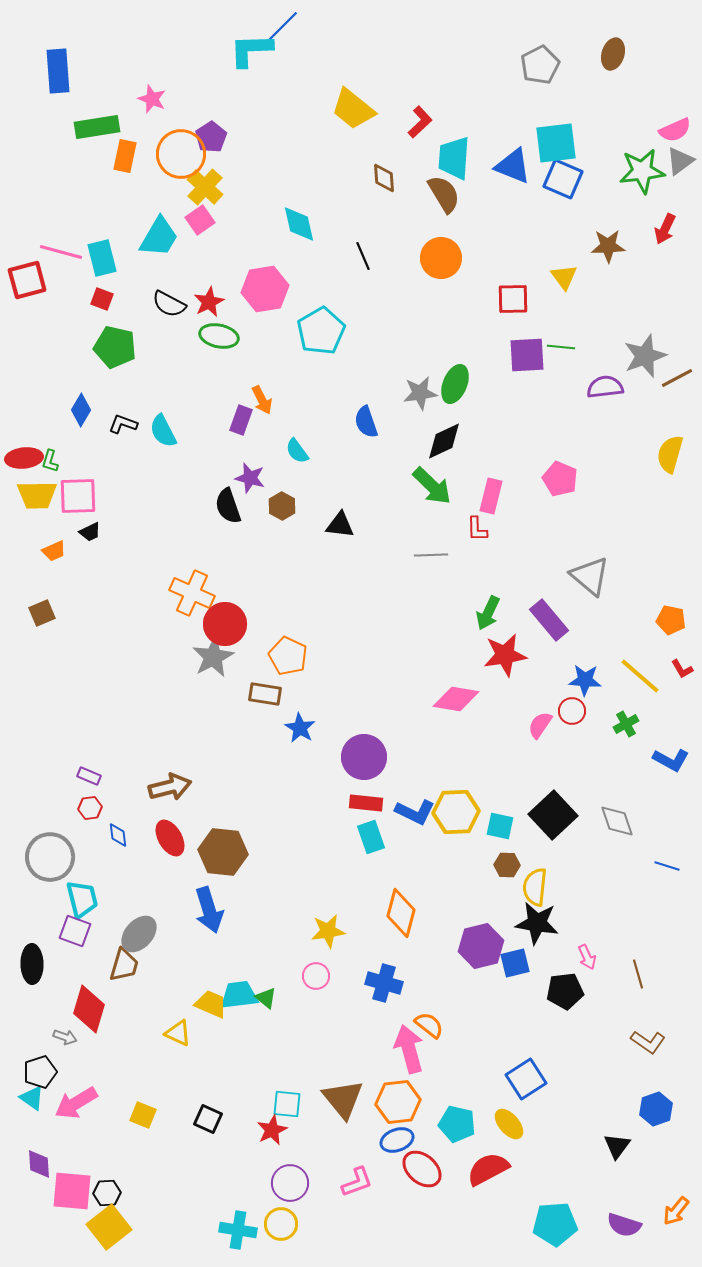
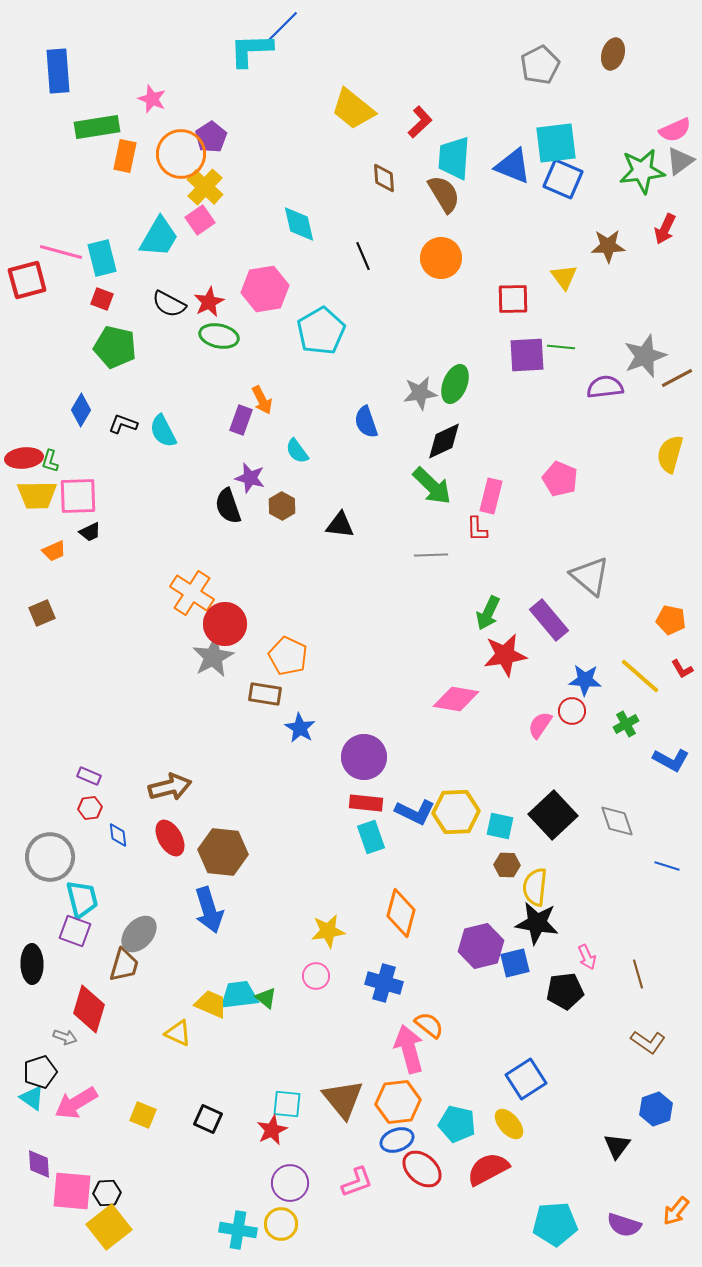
orange cross at (192, 593): rotated 9 degrees clockwise
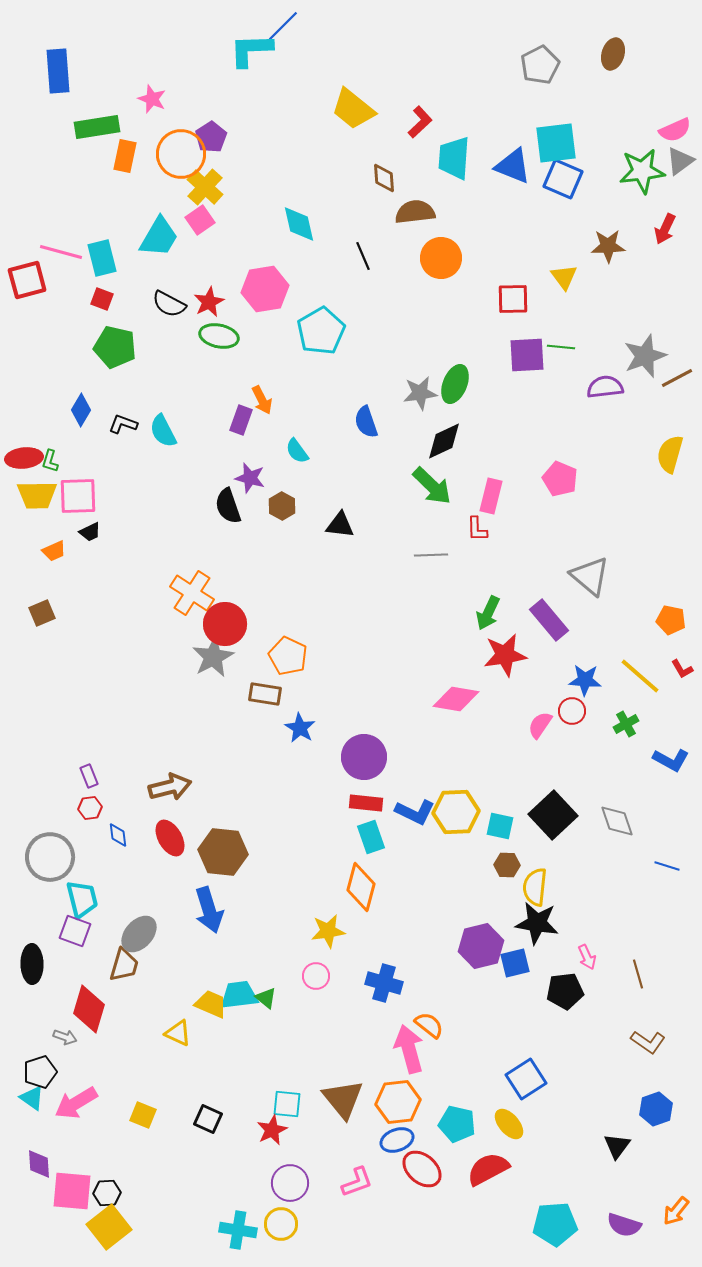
brown semicircle at (444, 194): moved 29 px left, 18 px down; rotated 66 degrees counterclockwise
purple rectangle at (89, 776): rotated 45 degrees clockwise
orange diamond at (401, 913): moved 40 px left, 26 px up
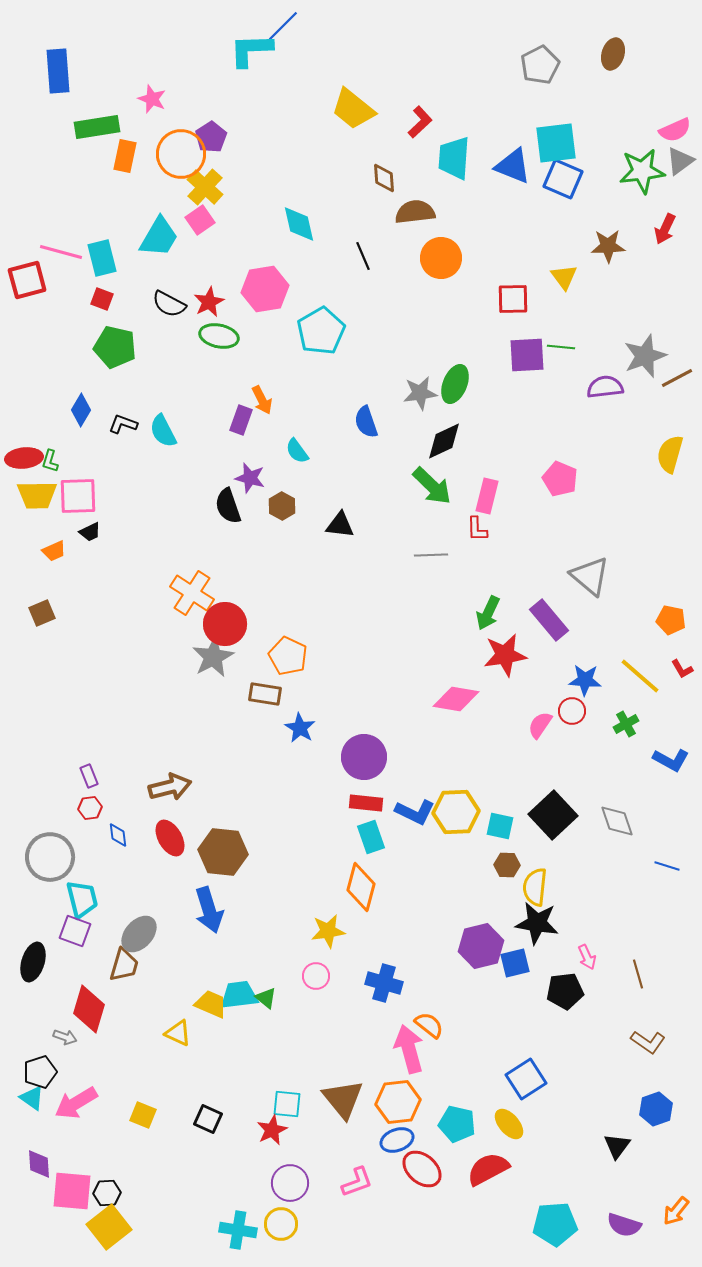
pink rectangle at (491, 496): moved 4 px left
black ellipse at (32, 964): moved 1 px right, 2 px up; rotated 18 degrees clockwise
